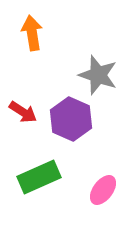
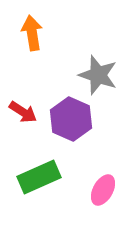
pink ellipse: rotated 8 degrees counterclockwise
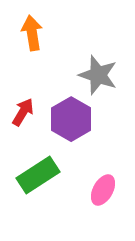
red arrow: rotated 92 degrees counterclockwise
purple hexagon: rotated 6 degrees clockwise
green rectangle: moved 1 px left, 2 px up; rotated 9 degrees counterclockwise
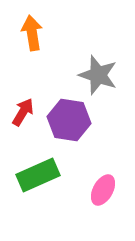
purple hexagon: moved 2 px left, 1 px down; rotated 21 degrees counterclockwise
green rectangle: rotated 9 degrees clockwise
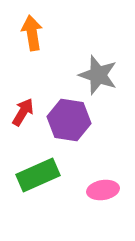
pink ellipse: rotated 52 degrees clockwise
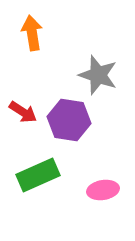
red arrow: rotated 92 degrees clockwise
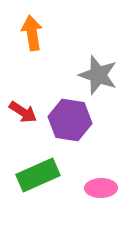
purple hexagon: moved 1 px right
pink ellipse: moved 2 px left, 2 px up; rotated 8 degrees clockwise
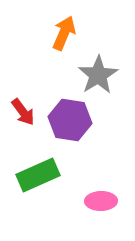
orange arrow: moved 32 px right; rotated 32 degrees clockwise
gray star: rotated 21 degrees clockwise
red arrow: rotated 20 degrees clockwise
pink ellipse: moved 13 px down
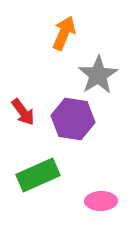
purple hexagon: moved 3 px right, 1 px up
